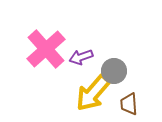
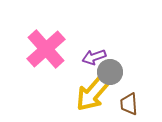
purple arrow: moved 13 px right
gray circle: moved 4 px left, 1 px down
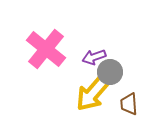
pink cross: rotated 9 degrees counterclockwise
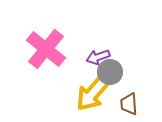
purple arrow: moved 4 px right
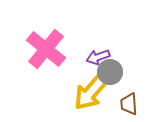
yellow arrow: moved 2 px left, 1 px up
